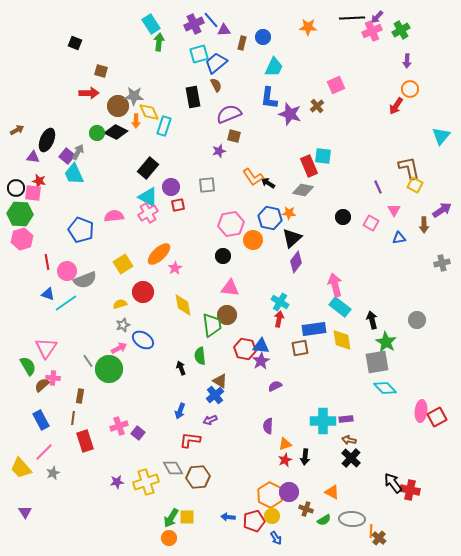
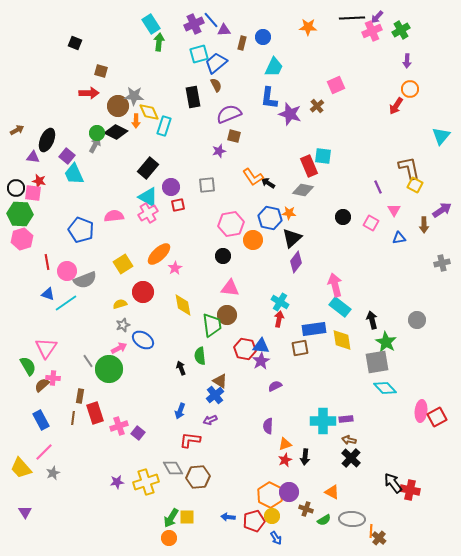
gray arrow at (78, 152): moved 17 px right, 7 px up
red rectangle at (85, 441): moved 10 px right, 28 px up
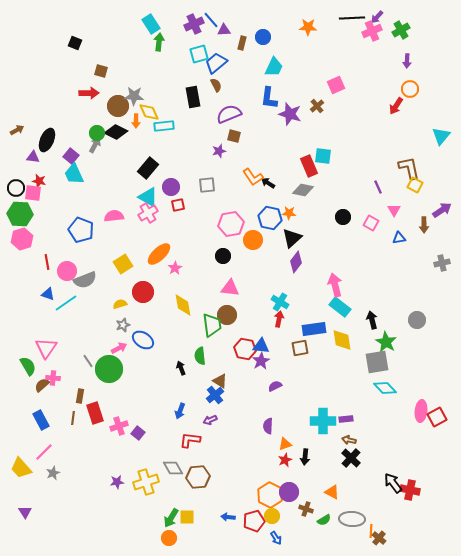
cyan rectangle at (164, 126): rotated 66 degrees clockwise
purple square at (67, 156): moved 4 px right
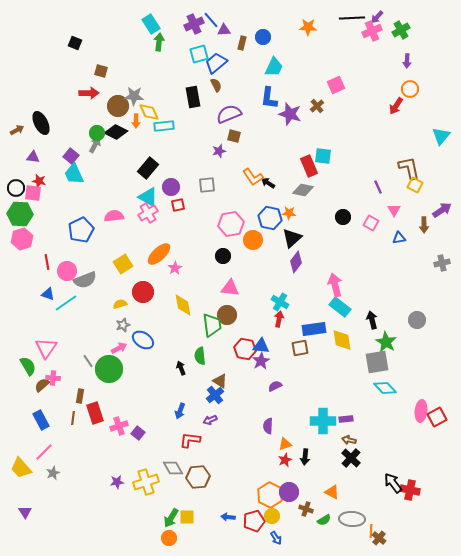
black ellipse at (47, 140): moved 6 px left, 17 px up; rotated 50 degrees counterclockwise
blue pentagon at (81, 230): rotated 25 degrees clockwise
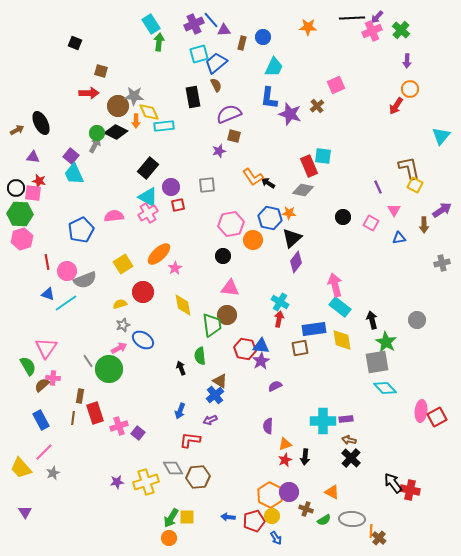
green cross at (401, 30): rotated 18 degrees counterclockwise
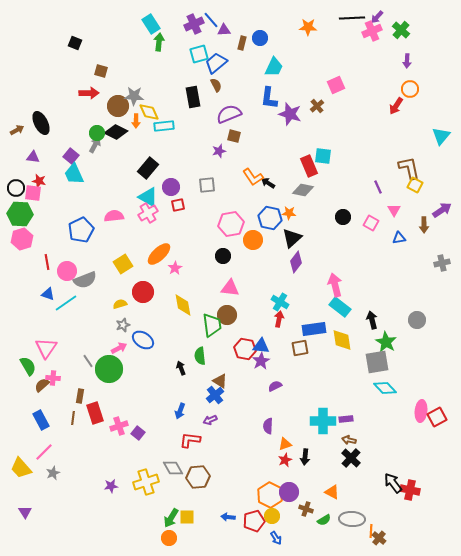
blue circle at (263, 37): moved 3 px left, 1 px down
purple star at (117, 482): moved 6 px left, 4 px down
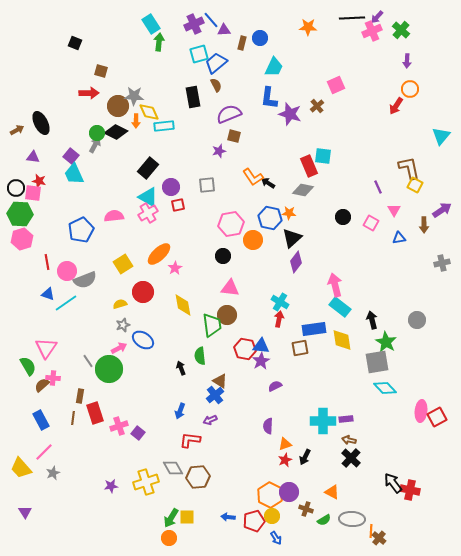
black arrow at (305, 457): rotated 21 degrees clockwise
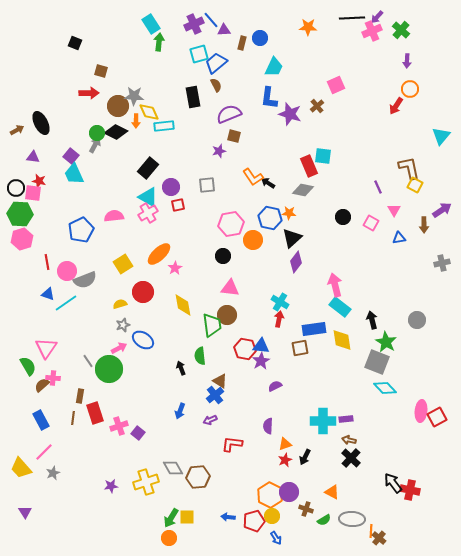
gray square at (377, 362): rotated 30 degrees clockwise
red L-shape at (190, 440): moved 42 px right, 4 px down
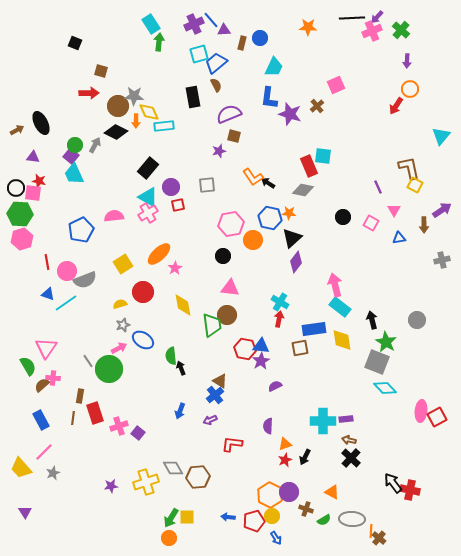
green circle at (97, 133): moved 22 px left, 12 px down
gray cross at (442, 263): moved 3 px up
green semicircle at (200, 356): moved 29 px left
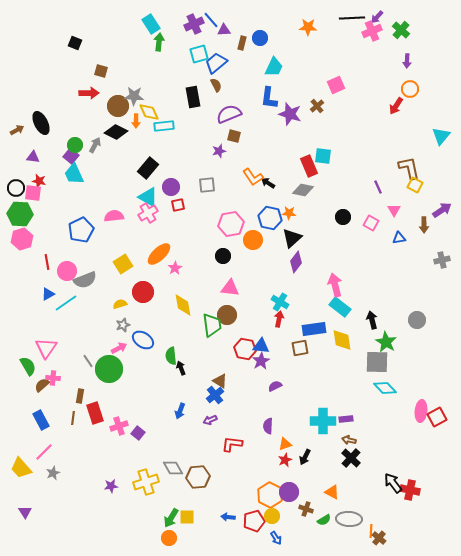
blue triangle at (48, 294): rotated 48 degrees counterclockwise
gray square at (377, 362): rotated 20 degrees counterclockwise
gray ellipse at (352, 519): moved 3 px left
